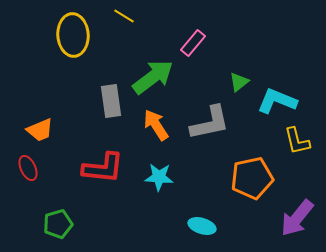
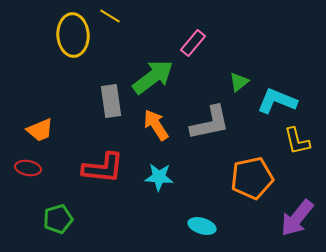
yellow line: moved 14 px left
red ellipse: rotated 55 degrees counterclockwise
green pentagon: moved 5 px up
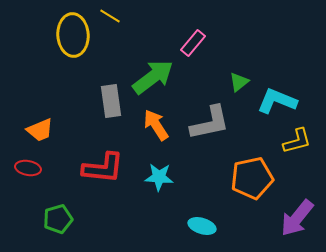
yellow L-shape: rotated 92 degrees counterclockwise
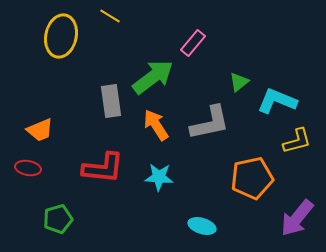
yellow ellipse: moved 12 px left, 1 px down; rotated 15 degrees clockwise
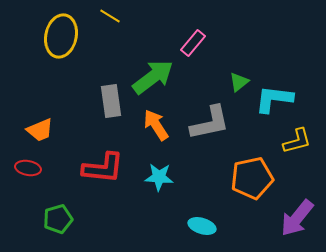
cyan L-shape: moved 3 px left, 2 px up; rotated 15 degrees counterclockwise
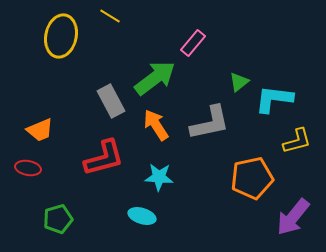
green arrow: moved 2 px right, 1 px down
gray rectangle: rotated 20 degrees counterclockwise
red L-shape: moved 1 px right, 10 px up; rotated 21 degrees counterclockwise
purple arrow: moved 4 px left, 1 px up
cyan ellipse: moved 60 px left, 10 px up
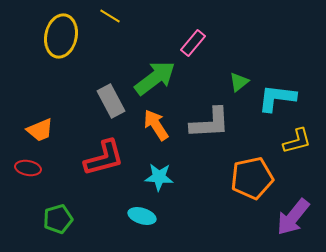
cyan L-shape: moved 3 px right, 1 px up
gray L-shape: rotated 9 degrees clockwise
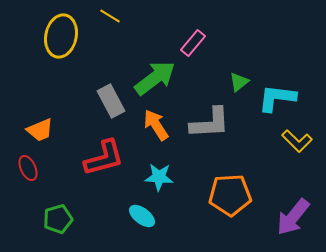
yellow L-shape: rotated 60 degrees clockwise
red ellipse: rotated 55 degrees clockwise
orange pentagon: moved 22 px left, 17 px down; rotated 9 degrees clockwise
cyan ellipse: rotated 20 degrees clockwise
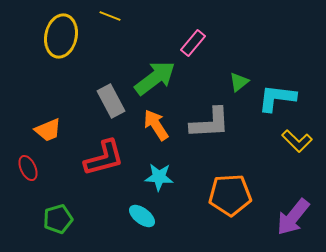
yellow line: rotated 10 degrees counterclockwise
orange trapezoid: moved 8 px right
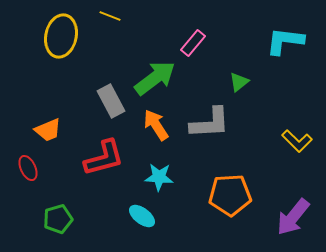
cyan L-shape: moved 8 px right, 57 px up
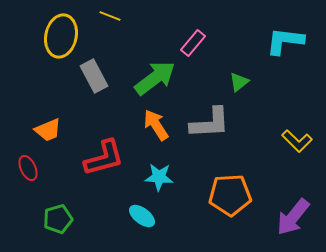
gray rectangle: moved 17 px left, 25 px up
